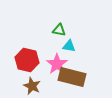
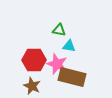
red hexagon: moved 7 px right; rotated 15 degrees counterclockwise
pink star: rotated 15 degrees counterclockwise
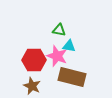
pink star: moved 8 px up
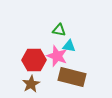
brown star: moved 1 px left, 2 px up; rotated 18 degrees clockwise
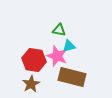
cyan triangle: rotated 24 degrees counterclockwise
red hexagon: rotated 10 degrees clockwise
